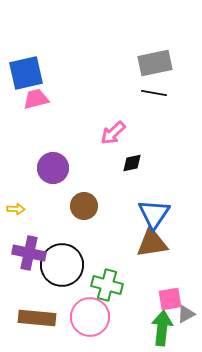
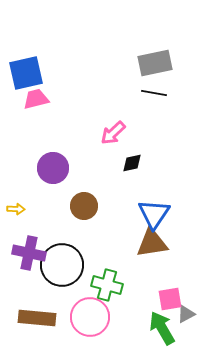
green arrow: rotated 36 degrees counterclockwise
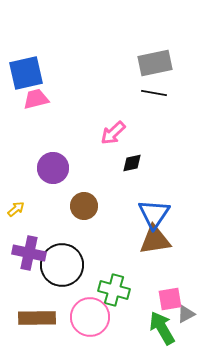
yellow arrow: rotated 42 degrees counterclockwise
brown triangle: moved 3 px right, 3 px up
green cross: moved 7 px right, 5 px down
brown rectangle: rotated 6 degrees counterclockwise
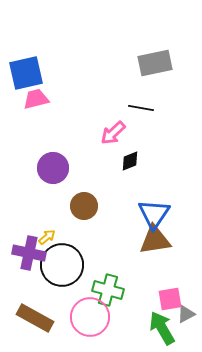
black line: moved 13 px left, 15 px down
black diamond: moved 2 px left, 2 px up; rotated 10 degrees counterclockwise
yellow arrow: moved 31 px right, 28 px down
green cross: moved 6 px left
brown rectangle: moved 2 px left; rotated 30 degrees clockwise
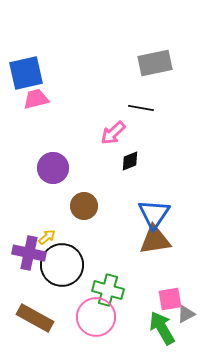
pink circle: moved 6 px right
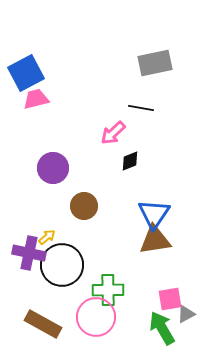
blue square: rotated 15 degrees counterclockwise
green cross: rotated 16 degrees counterclockwise
brown rectangle: moved 8 px right, 6 px down
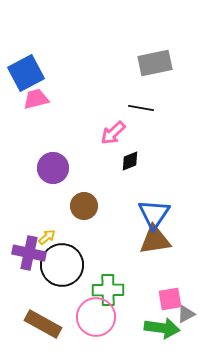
green arrow: rotated 128 degrees clockwise
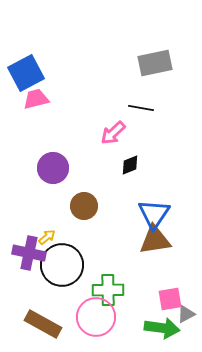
black diamond: moved 4 px down
